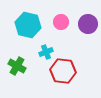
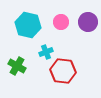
purple circle: moved 2 px up
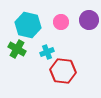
purple circle: moved 1 px right, 2 px up
cyan cross: moved 1 px right
green cross: moved 17 px up
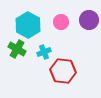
cyan hexagon: rotated 15 degrees clockwise
cyan cross: moved 3 px left
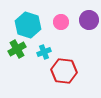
cyan hexagon: rotated 10 degrees counterclockwise
green cross: rotated 30 degrees clockwise
red hexagon: moved 1 px right
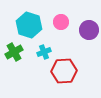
purple circle: moved 10 px down
cyan hexagon: moved 1 px right
green cross: moved 3 px left, 3 px down
red hexagon: rotated 10 degrees counterclockwise
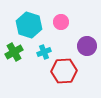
purple circle: moved 2 px left, 16 px down
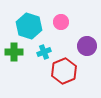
cyan hexagon: moved 1 px down
green cross: rotated 30 degrees clockwise
red hexagon: rotated 20 degrees counterclockwise
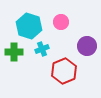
cyan cross: moved 2 px left, 3 px up
